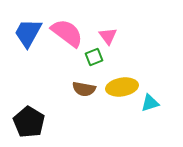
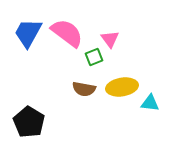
pink triangle: moved 2 px right, 3 px down
cyan triangle: rotated 24 degrees clockwise
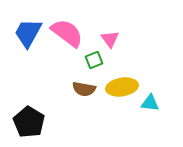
green square: moved 3 px down
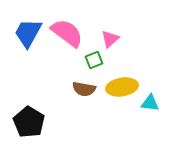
pink triangle: rotated 24 degrees clockwise
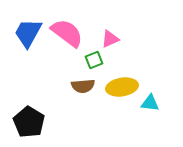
pink triangle: rotated 18 degrees clockwise
brown semicircle: moved 1 px left, 3 px up; rotated 15 degrees counterclockwise
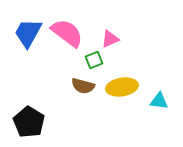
brown semicircle: rotated 20 degrees clockwise
cyan triangle: moved 9 px right, 2 px up
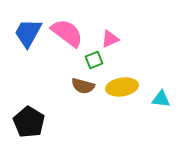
cyan triangle: moved 2 px right, 2 px up
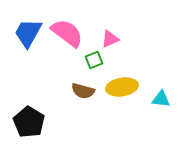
brown semicircle: moved 5 px down
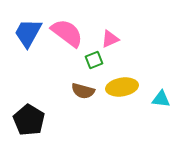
black pentagon: moved 2 px up
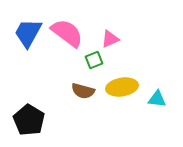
cyan triangle: moved 4 px left
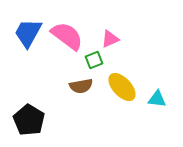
pink semicircle: moved 3 px down
yellow ellipse: rotated 56 degrees clockwise
brown semicircle: moved 2 px left, 5 px up; rotated 25 degrees counterclockwise
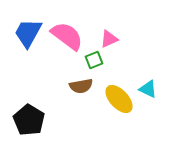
pink triangle: moved 1 px left
yellow ellipse: moved 3 px left, 12 px down
cyan triangle: moved 9 px left, 10 px up; rotated 18 degrees clockwise
